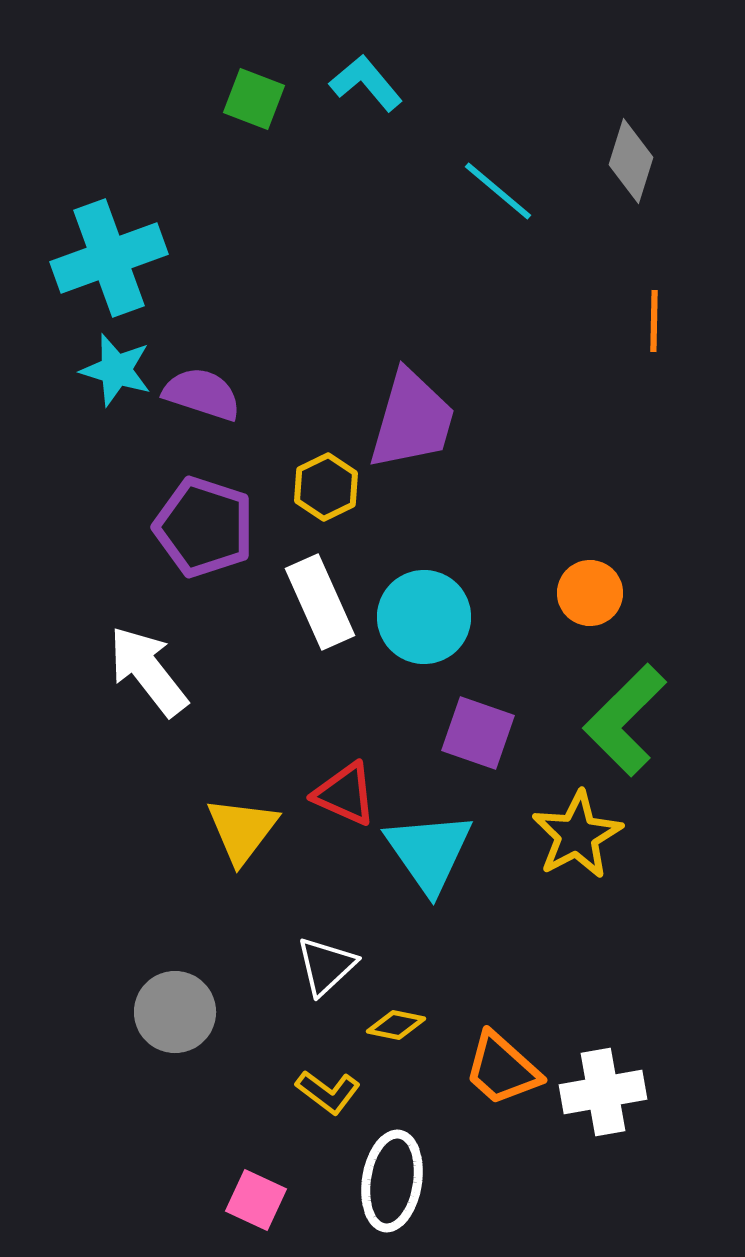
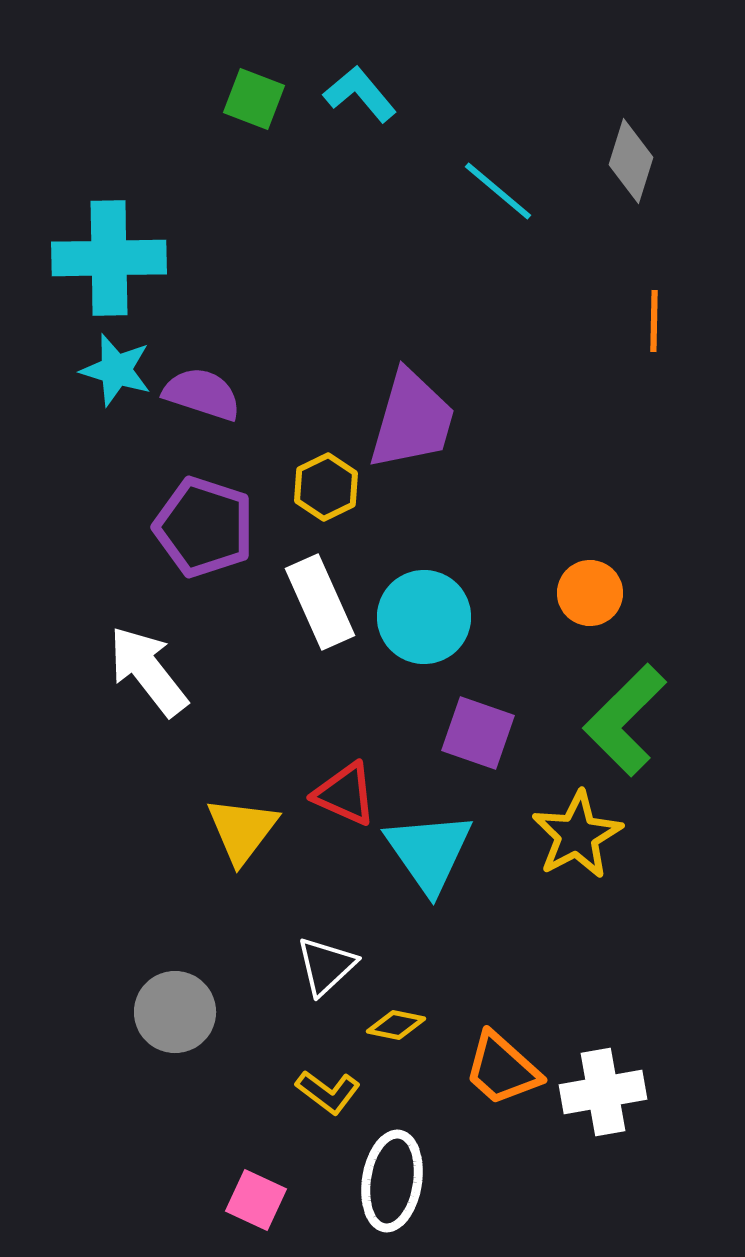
cyan L-shape: moved 6 px left, 11 px down
cyan cross: rotated 19 degrees clockwise
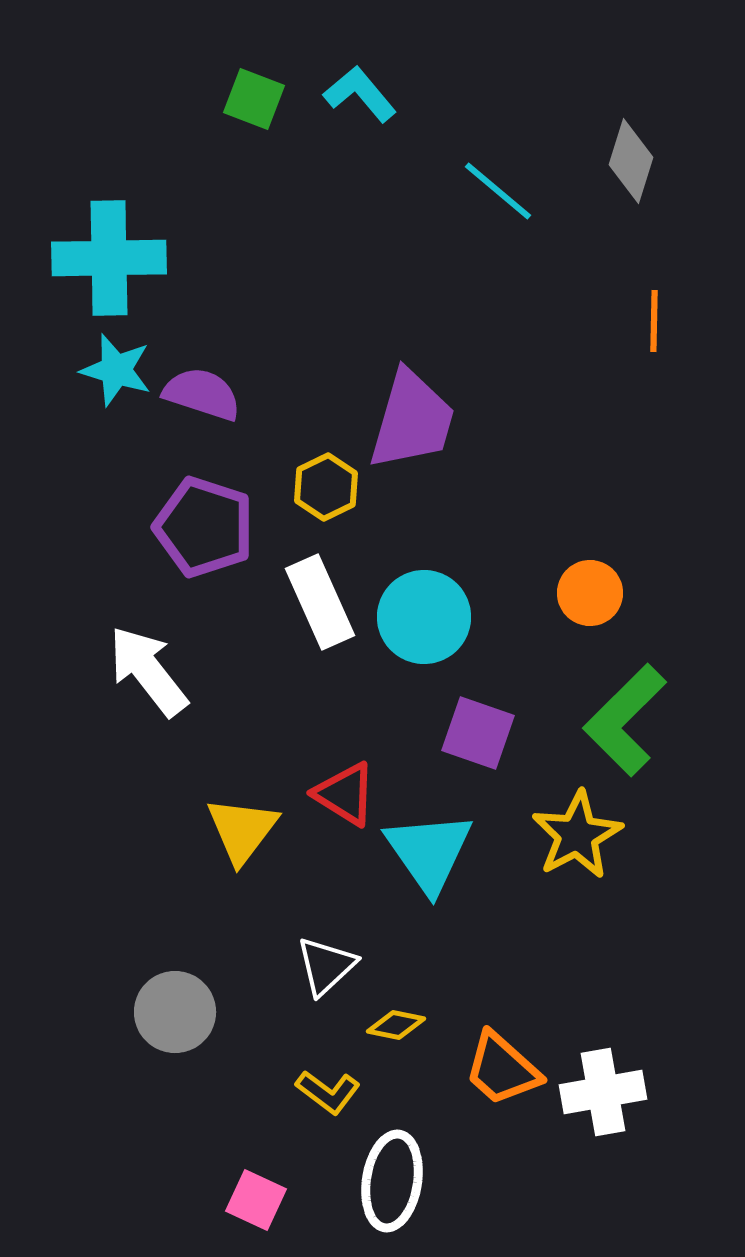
red triangle: rotated 8 degrees clockwise
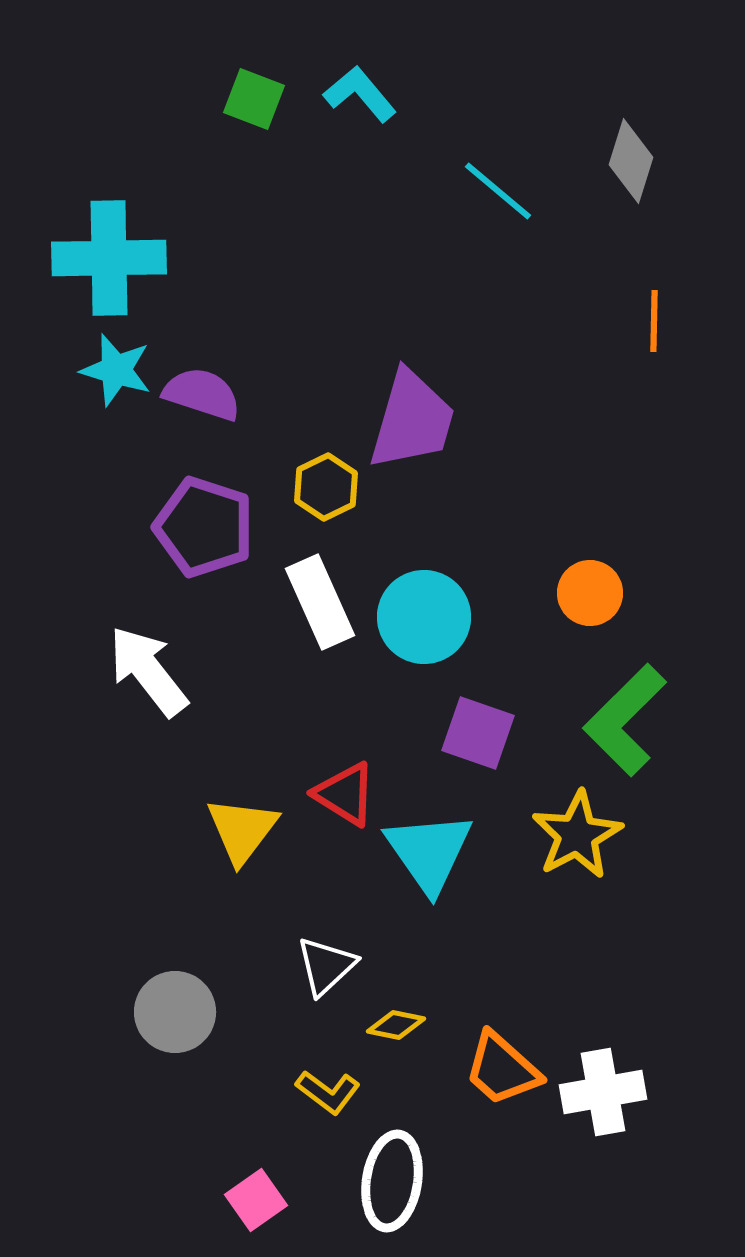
pink square: rotated 30 degrees clockwise
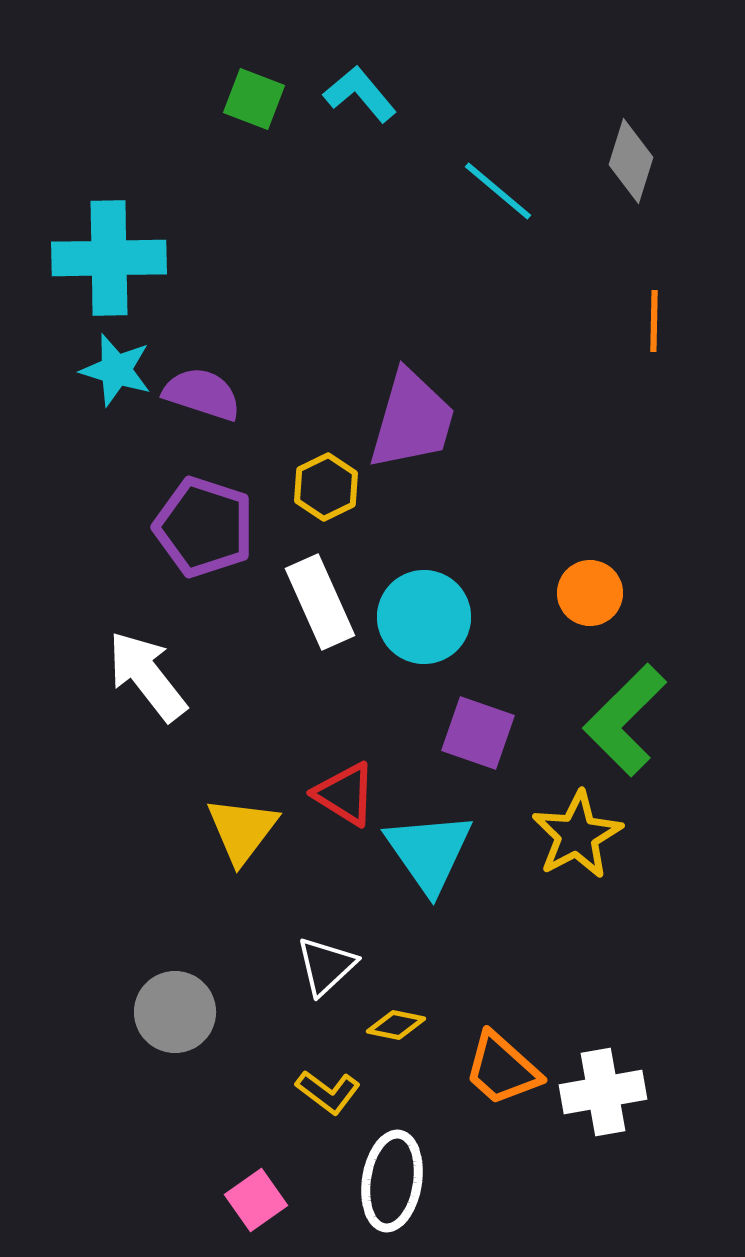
white arrow: moved 1 px left, 5 px down
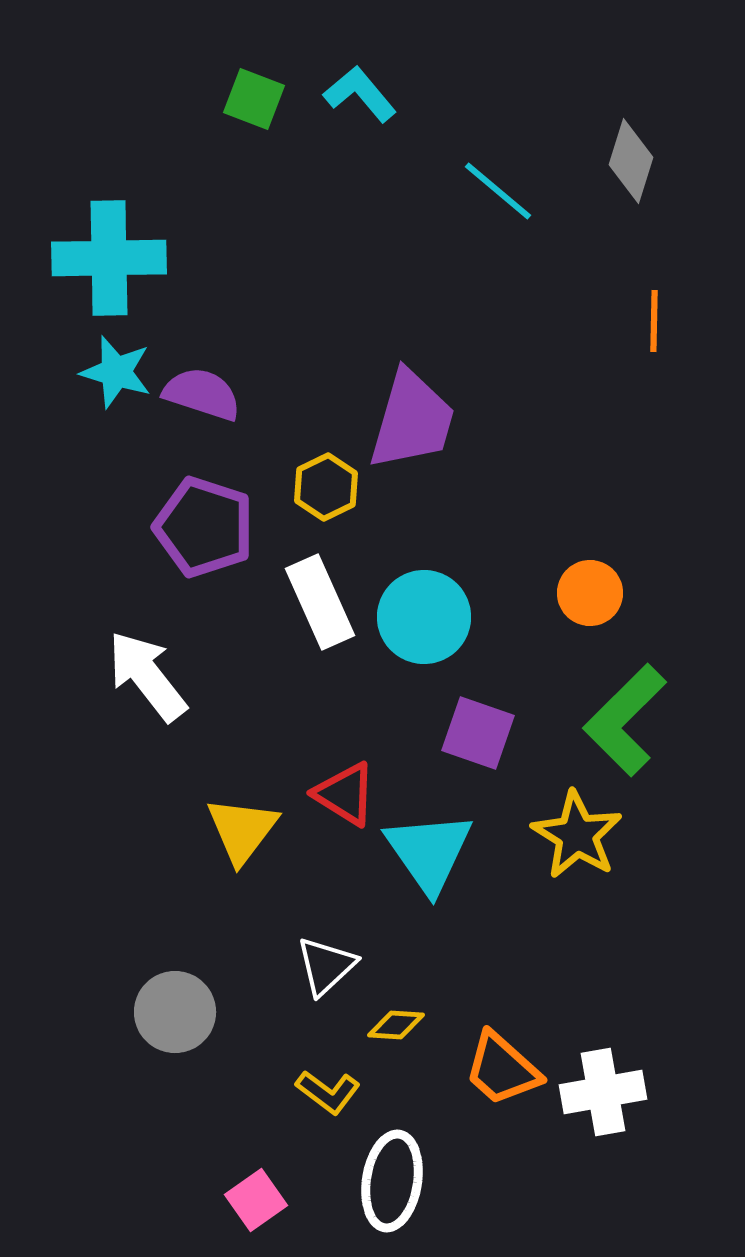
cyan star: moved 2 px down
yellow star: rotated 12 degrees counterclockwise
yellow diamond: rotated 8 degrees counterclockwise
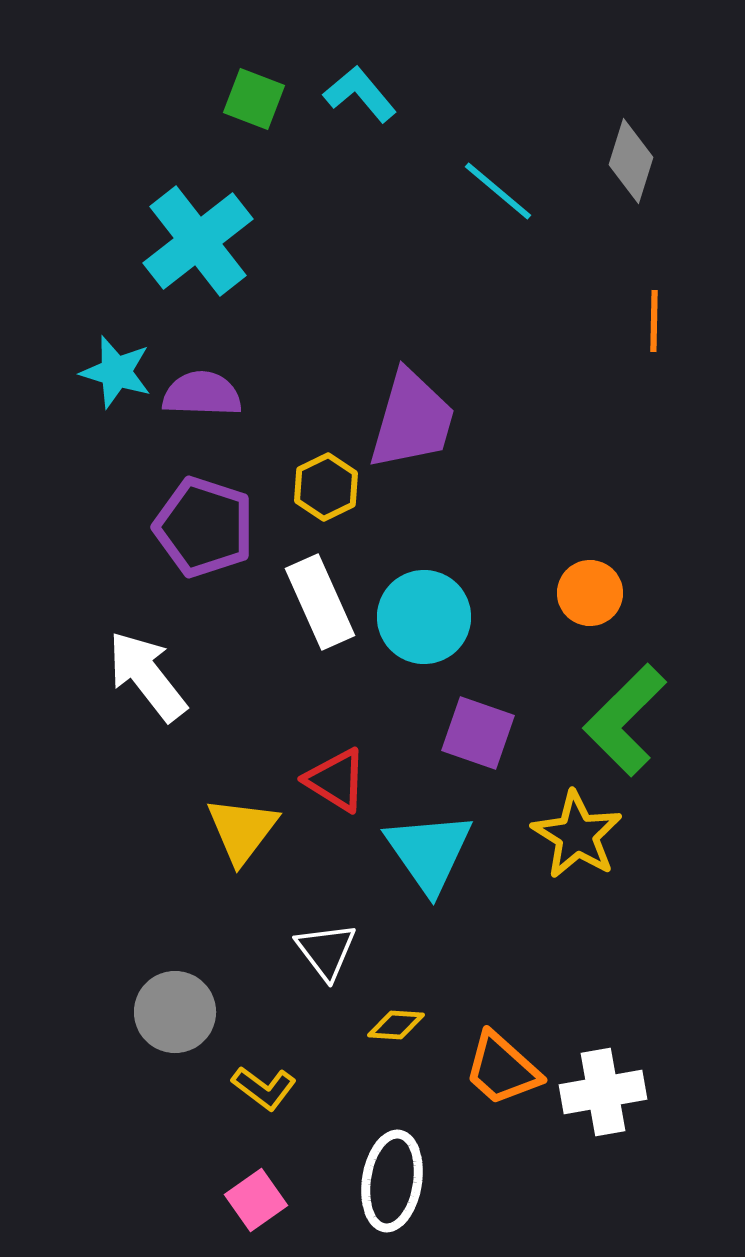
cyan cross: moved 89 px right, 17 px up; rotated 37 degrees counterclockwise
purple semicircle: rotated 16 degrees counterclockwise
red triangle: moved 9 px left, 14 px up
white triangle: moved 15 px up; rotated 24 degrees counterclockwise
yellow L-shape: moved 64 px left, 4 px up
